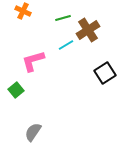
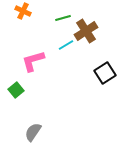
brown cross: moved 2 px left, 1 px down
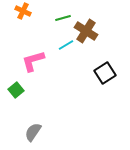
brown cross: rotated 25 degrees counterclockwise
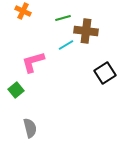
brown cross: rotated 25 degrees counterclockwise
pink L-shape: moved 1 px down
gray semicircle: moved 3 px left, 4 px up; rotated 132 degrees clockwise
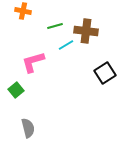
orange cross: rotated 14 degrees counterclockwise
green line: moved 8 px left, 8 px down
gray semicircle: moved 2 px left
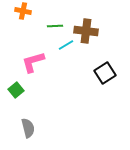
green line: rotated 14 degrees clockwise
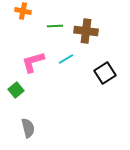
cyan line: moved 14 px down
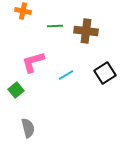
cyan line: moved 16 px down
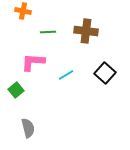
green line: moved 7 px left, 6 px down
pink L-shape: rotated 20 degrees clockwise
black square: rotated 15 degrees counterclockwise
